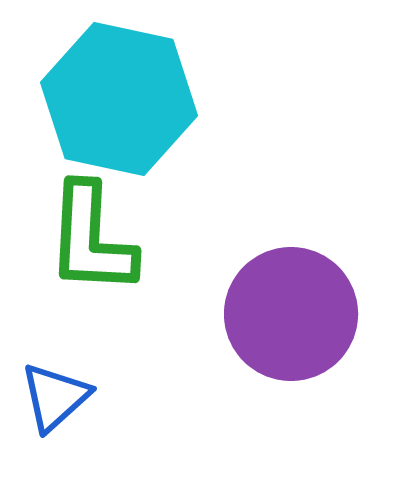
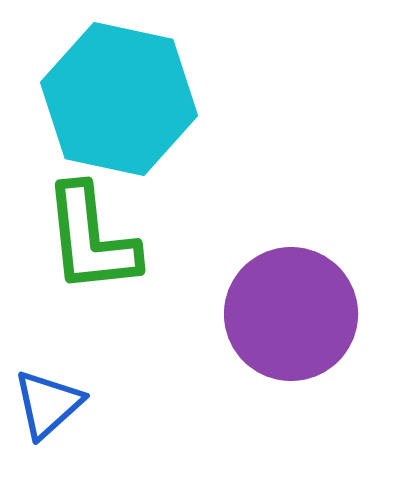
green L-shape: rotated 9 degrees counterclockwise
blue triangle: moved 7 px left, 7 px down
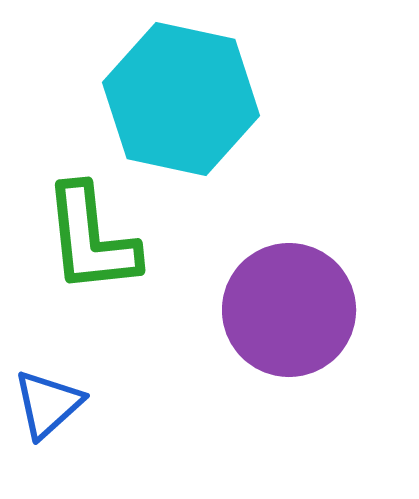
cyan hexagon: moved 62 px right
purple circle: moved 2 px left, 4 px up
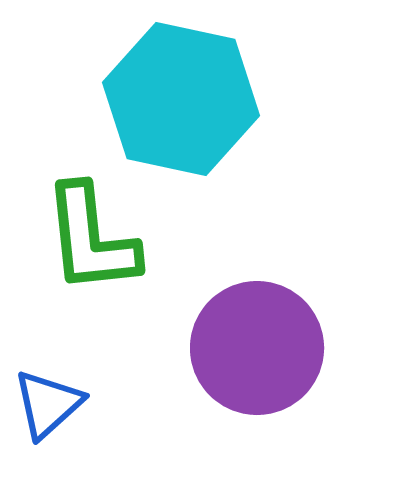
purple circle: moved 32 px left, 38 px down
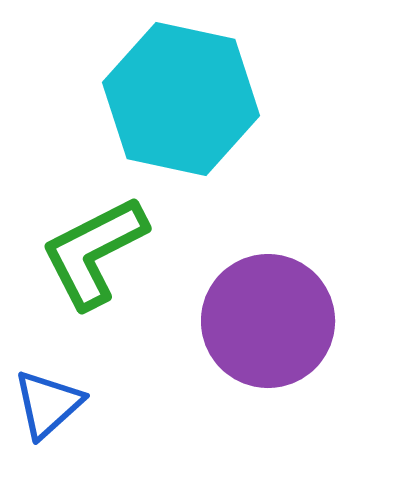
green L-shape: moved 3 px right, 13 px down; rotated 69 degrees clockwise
purple circle: moved 11 px right, 27 px up
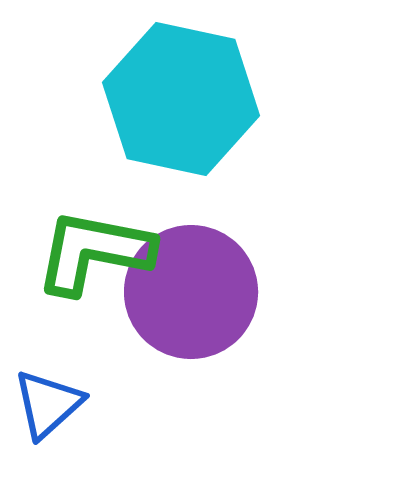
green L-shape: rotated 38 degrees clockwise
purple circle: moved 77 px left, 29 px up
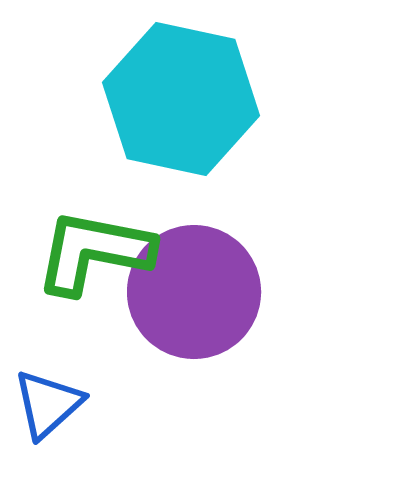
purple circle: moved 3 px right
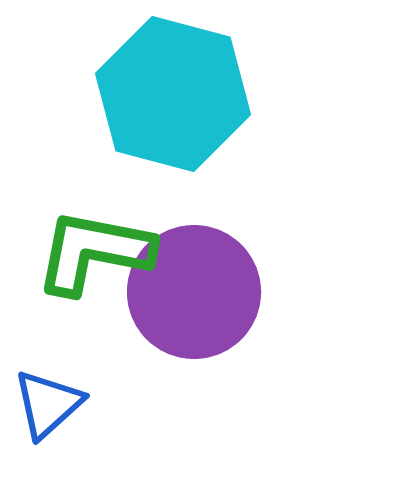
cyan hexagon: moved 8 px left, 5 px up; rotated 3 degrees clockwise
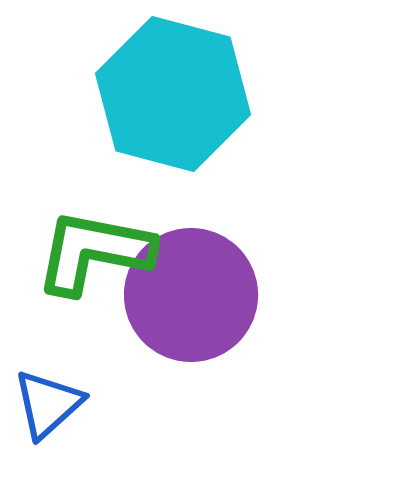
purple circle: moved 3 px left, 3 px down
